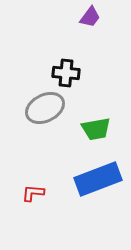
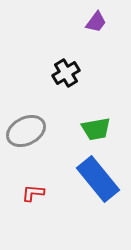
purple trapezoid: moved 6 px right, 5 px down
black cross: rotated 36 degrees counterclockwise
gray ellipse: moved 19 px left, 23 px down
blue rectangle: rotated 72 degrees clockwise
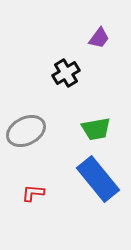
purple trapezoid: moved 3 px right, 16 px down
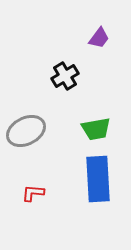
black cross: moved 1 px left, 3 px down
blue rectangle: rotated 36 degrees clockwise
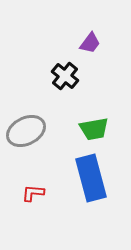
purple trapezoid: moved 9 px left, 5 px down
black cross: rotated 20 degrees counterclockwise
green trapezoid: moved 2 px left
blue rectangle: moved 7 px left, 1 px up; rotated 12 degrees counterclockwise
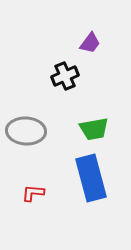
black cross: rotated 28 degrees clockwise
gray ellipse: rotated 30 degrees clockwise
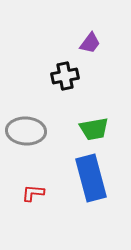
black cross: rotated 12 degrees clockwise
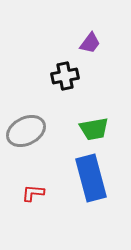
gray ellipse: rotated 30 degrees counterclockwise
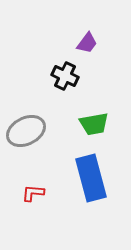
purple trapezoid: moved 3 px left
black cross: rotated 36 degrees clockwise
green trapezoid: moved 5 px up
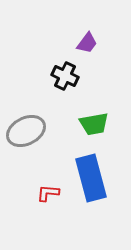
red L-shape: moved 15 px right
